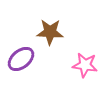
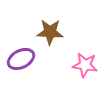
purple ellipse: rotated 12 degrees clockwise
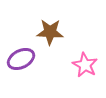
pink star: rotated 20 degrees clockwise
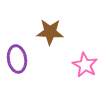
purple ellipse: moved 4 px left; rotated 72 degrees counterclockwise
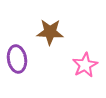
pink star: rotated 15 degrees clockwise
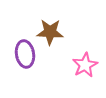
purple ellipse: moved 8 px right, 5 px up
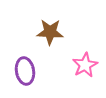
purple ellipse: moved 17 px down
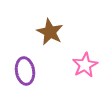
brown star: rotated 24 degrees clockwise
